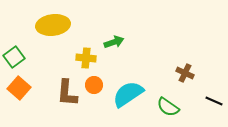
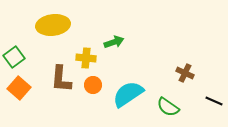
orange circle: moved 1 px left
brown L-shape: moved 6 px left, 14 px up
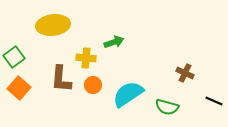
green semicircle: moved 1 px left; rotated 20 degrees counterclockwise
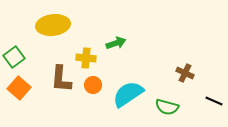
green arrow: moved 2 px right, 1 px down
